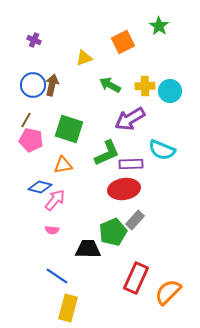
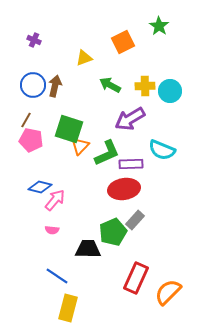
brown arrow: moved 3 px right, 1 px down
orange triangle: moved 17 px right, 19 px up; rotated 36 degrees counterclockwise
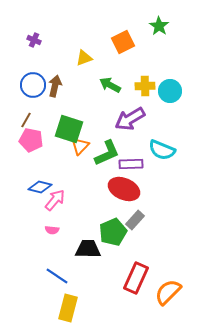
red ellipse: rotated 32 degrees clockwise
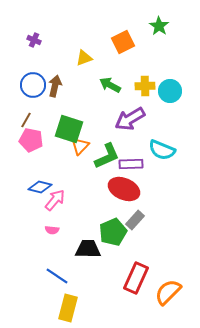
green L-shape: moved 3 px down
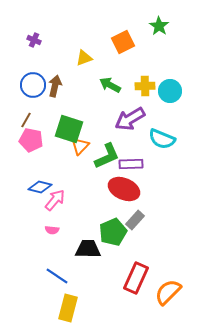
cyan semicircle: moved 11 px up
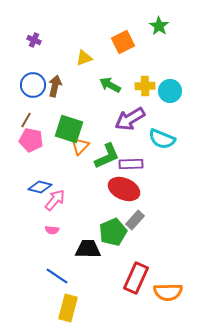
orange semicircle: rotated 136 degrees counterclockwise
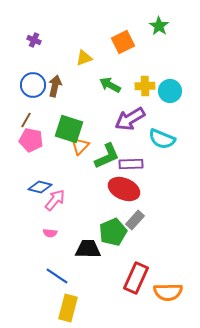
pink semicircle: moved 2 px left, 3 px down
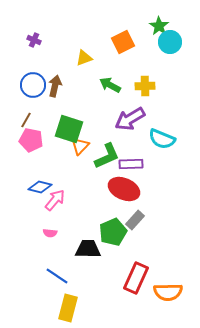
cyan circle: moved 49 px up
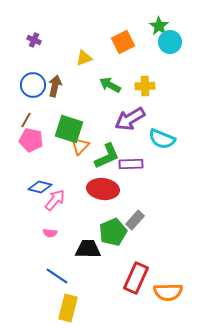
red ellipse: moved 21 px left; rotated 16 degrees counterclockwise
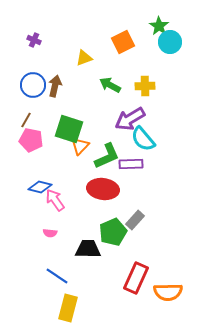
cyan semicircle: moved 19 px left; rotated 28 degrees clockwise
pink arrow: rotated 75 degrees counterclockwise
